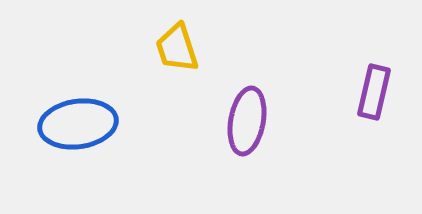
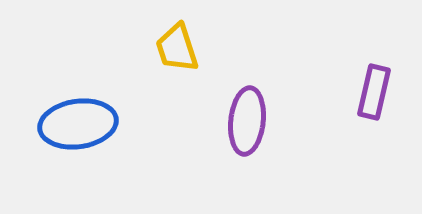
purple ellipse: rotated 4 degrees counterclockwise
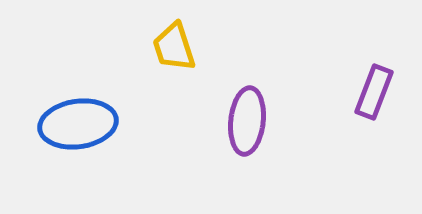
yellow trapezoid: moved 3 px left, 1 px up
purple rectangle: rotated 8 degrees clockwise
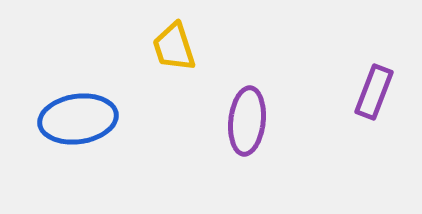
blue ellipse: moved 5 px up
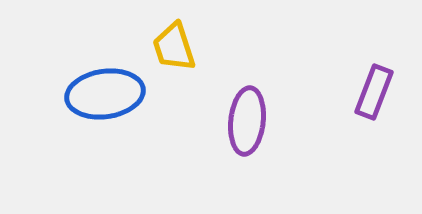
blue ellipse: moved 27 px right, 25 px up
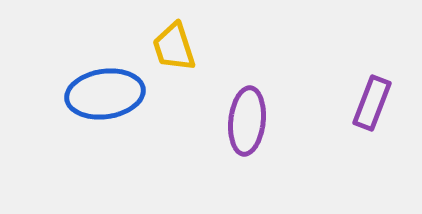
purple rectangle: moved 2 px left, 11 px down
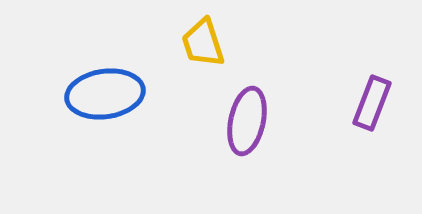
yellow trapezoid: moved 29 px right, 4 px up
purple ellipse: rotated 6 degrees clockwise
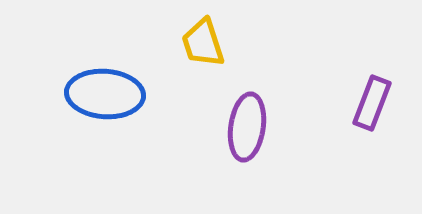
blue ellipse: rotated 12 degrees clockwise
purple ellipse: moved 6 px down; rotated 4 degrees counterclockwise
